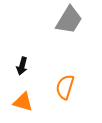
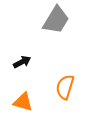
gray trapezoid: moved 13 px left
black arrow: moved 4 px up; rotated 132 degrees counterclockwise
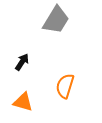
black arrow: rotated 30 degrees counterclockwise
orange semicircle: moved 1 px up
